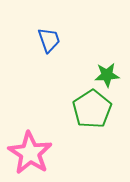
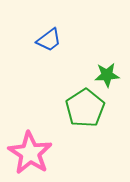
blue trapezoid: rotated 72 degrees clockwise
green pentagon: moved 7 px left, 1 px up
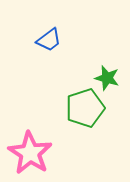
green star: moved 3 px down; rotated 20 degrees clockwise
green pentagon: rotated 15 degrees clockwise
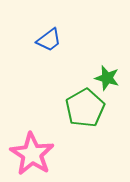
green pentagon: rotated 12 degrees counterclockwise
pink star: moved 2 px right, 1 px down
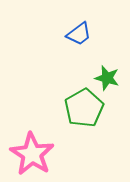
blue trapezoid: moved 30 px right, 6 px up
green pentagon: moved 1 px left
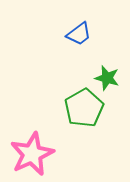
pink star: rotated 15 degrees clockwise
